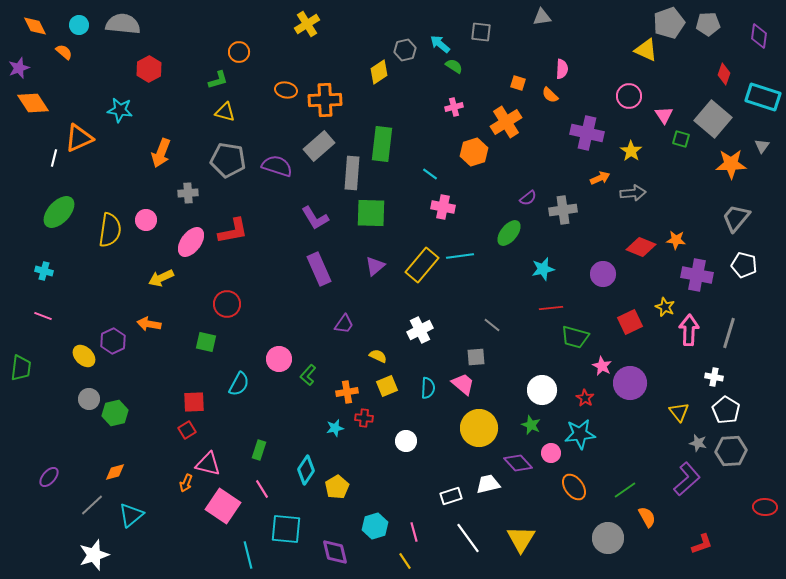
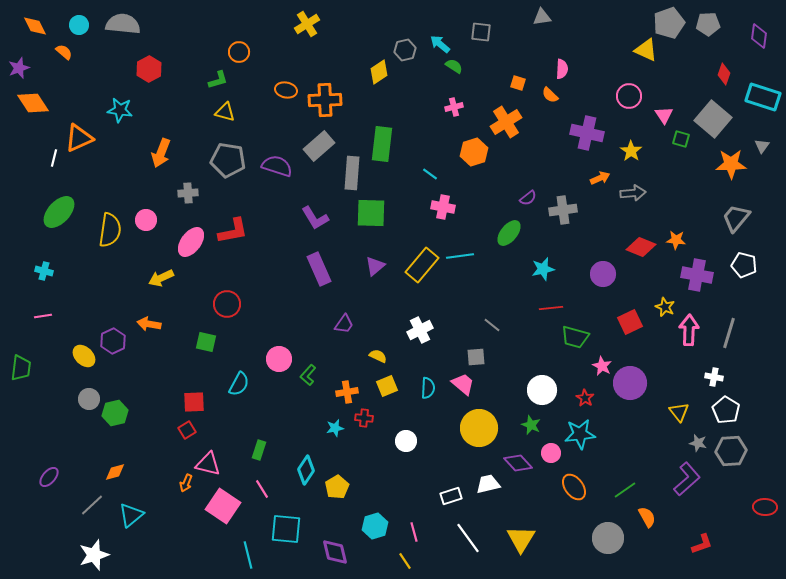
pink line at (43, 316): rotated 30 degrees counterclockwise
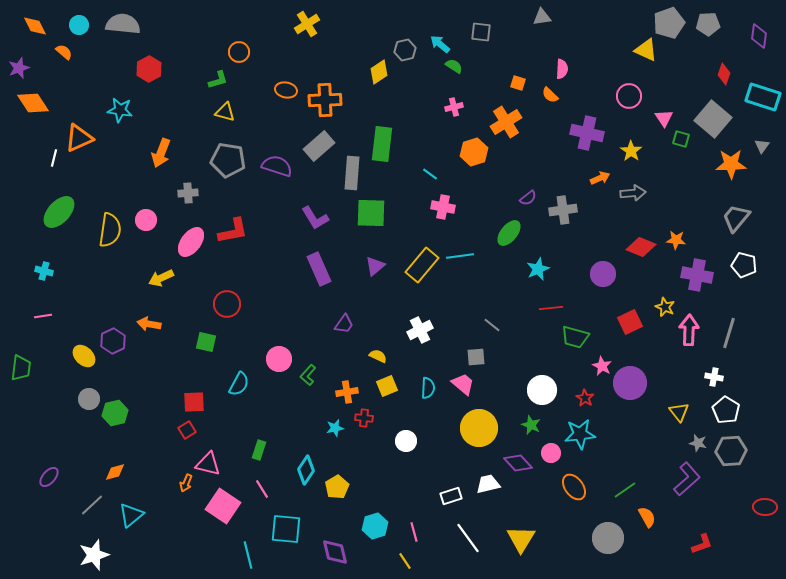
pink triangle at (664, 115): moved 3 px down
cyan star at (543, 269): moved 5 px left; rotated 10 degrees counterclockwise
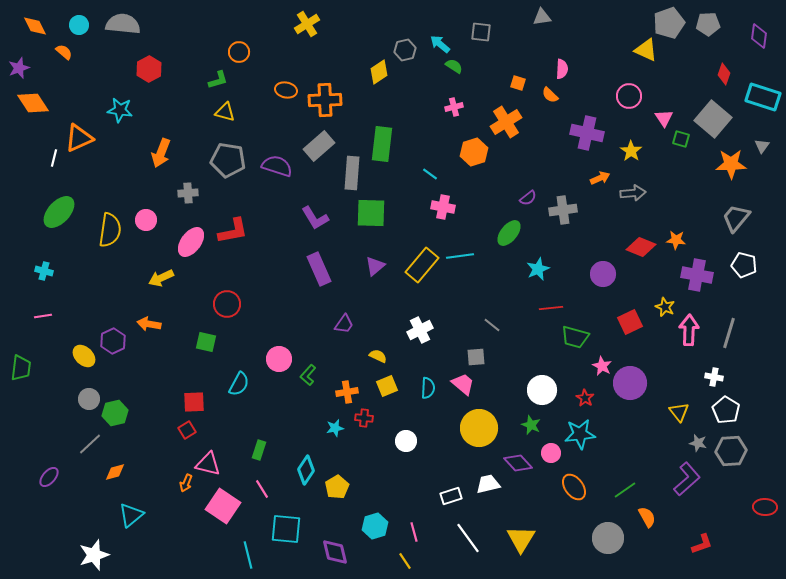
gray line at (92, 505): moved 2 px left, 61 px up
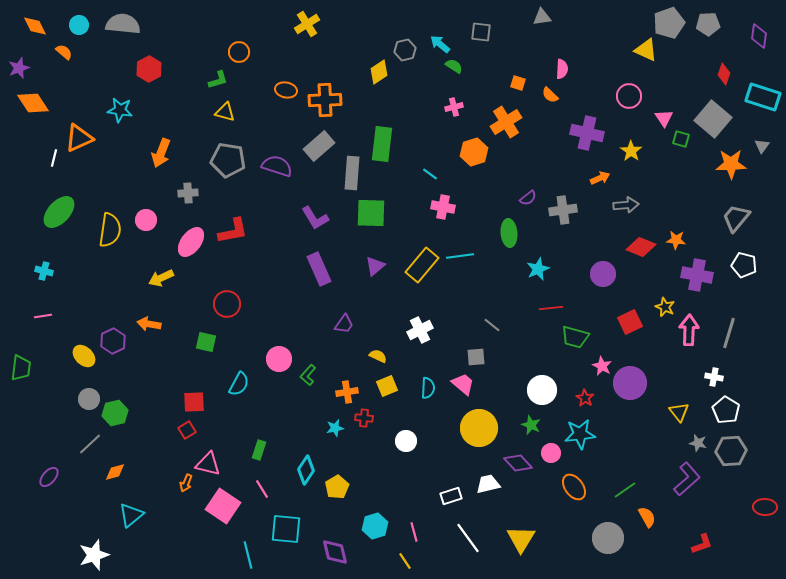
gray arrow at (633, 193): moved 7 px left, 12 px down
green ellipse at (509, 233): rotated 44 degrees counterclockwise
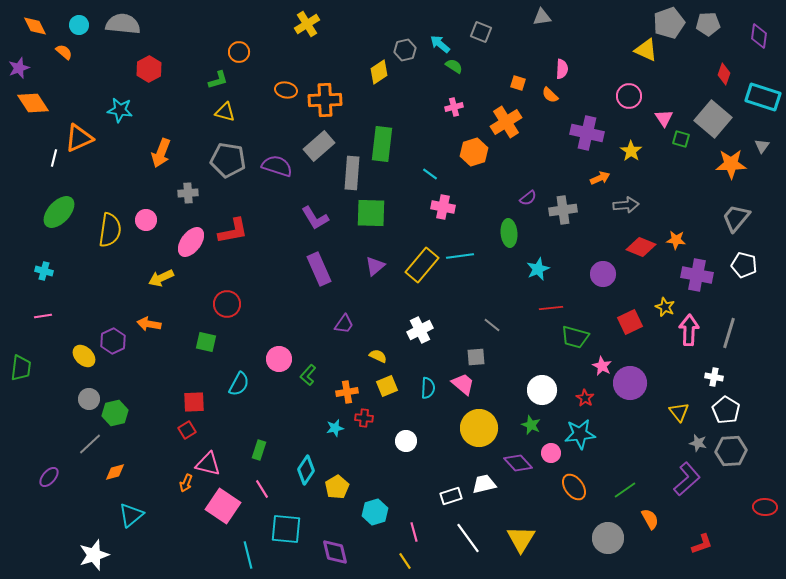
gray square at (481, 32): rotated 15 degrees clockwise
white trapezoid at (488, 484): moved 4 px left
orange semicircle at (647, 517): moved 3 px right, 2 px down
cyan hexagon at (375, 526): moved 14 px up
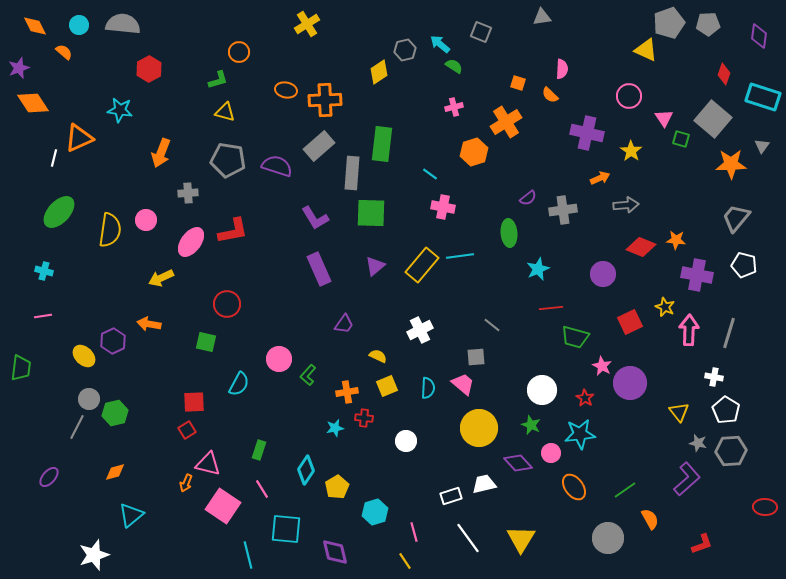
gray line at (90, 444): moved 13 px left, 17 px up; rotated 20 degrees counterclockwise
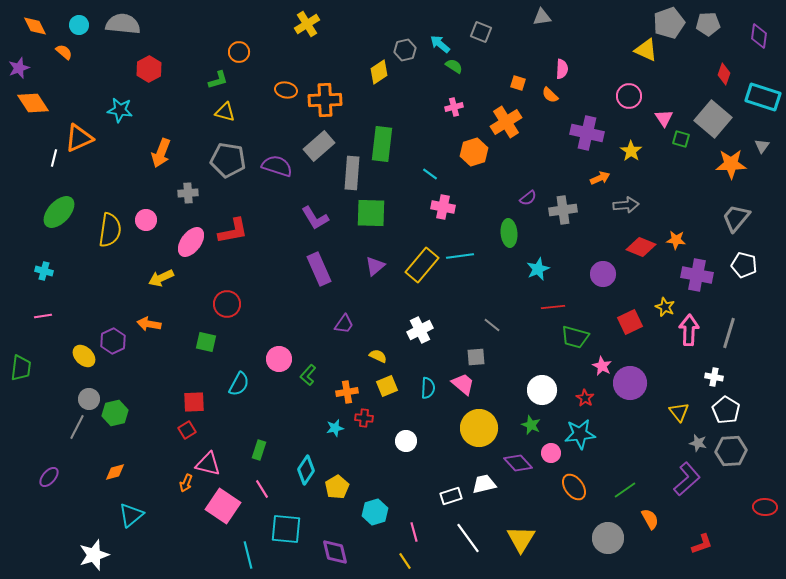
red line at (551, 308): moved 2 px right, 1 px up
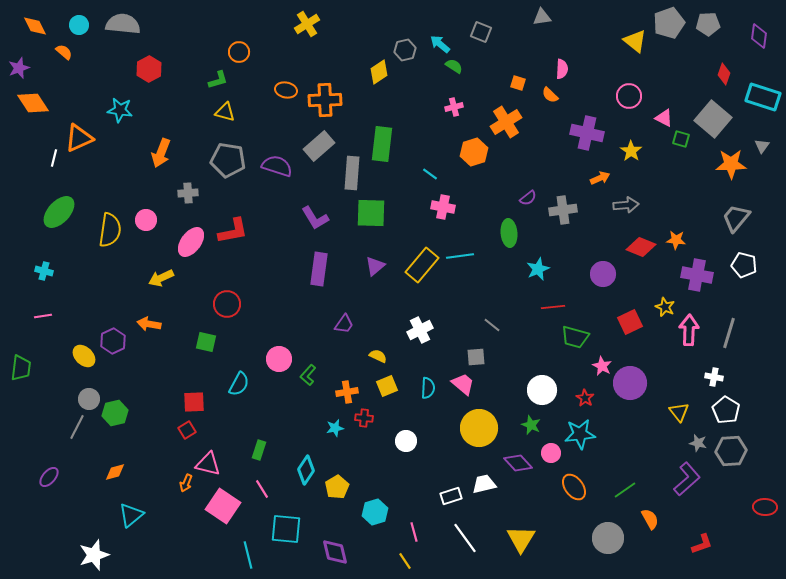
yellow triangle at (646, 50): moved 11 px left, 9 px up; rotated 15 degrees clockwise
pink triangle at (664, 118): rotated 30 degrees counterclockwise
purple rectangle at (319, 269): rotated 32 degrees clockwise
white line at (468, 538): moved 3 px left
